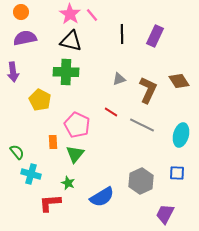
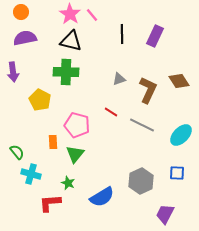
pink pentagon: rotated 10 degrees counterclockwise
cyan ellipse: rotated 30 degrees clockwise
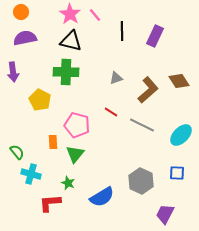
pink line: moved 3 px right
black line: moved 3 px up
gray triangle: moved 3 px left, 1 px up
brown L-shape: rotated 24 degrees clockwise
gray hexagon: rotated 10 degrees counterclockwise
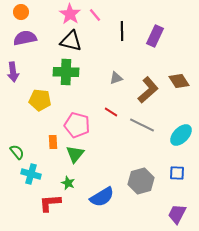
yellow pentagon: rotated 20 degrees counterclockwise
gray hexagon: rotated 20 degrees clockwise
purple trapezoid: moved 12 px right
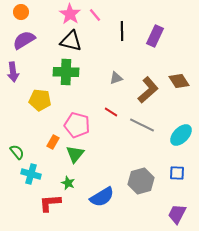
purple semicircle: moved 1 px left, 2 px down; rotated 20 degrees counterclockwise
orange rectangle: rotated 32 degrees clockwise
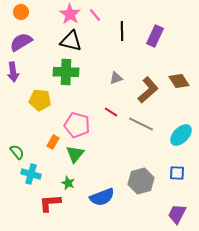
purple semicircle: moved 3 px left, 2 px down
gray line: moved 1 px left, 1 px up
blue semicircle: rotated 10 degrees clockwise
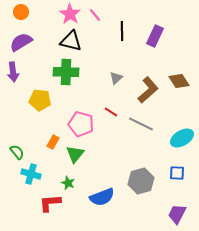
gray triangle: rotated 24 degrees counterclockwise
pink pentagon: moved 4 px right, 1 px up
cyan ellipse: moved 1 px right, 3 px down; rotated 15 degrees clockwise
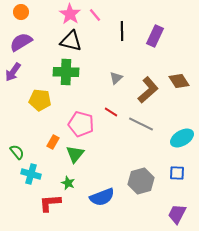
purple arrow: rotated 42 degrees clockwise
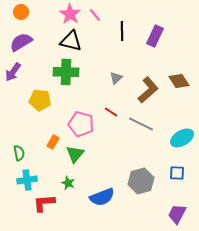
green semicircle: moved 2 px right, 1 px down; rotated 28 degrees clockwise
cyan cross: moved 4 px left, 6 px down; rotated 24 degrees counterclockwise
red L-shape: moved 6 px left
